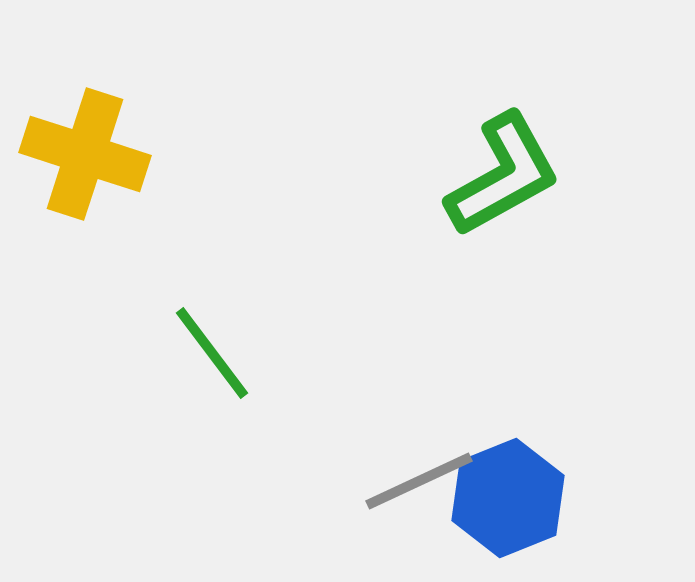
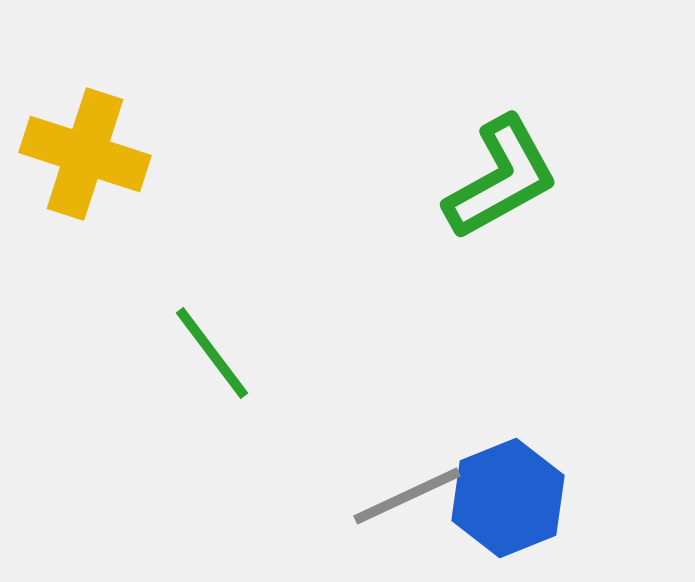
green L-shape: moved 2 px left, 3 px down
gray line: moved 12 px left, 15 px down
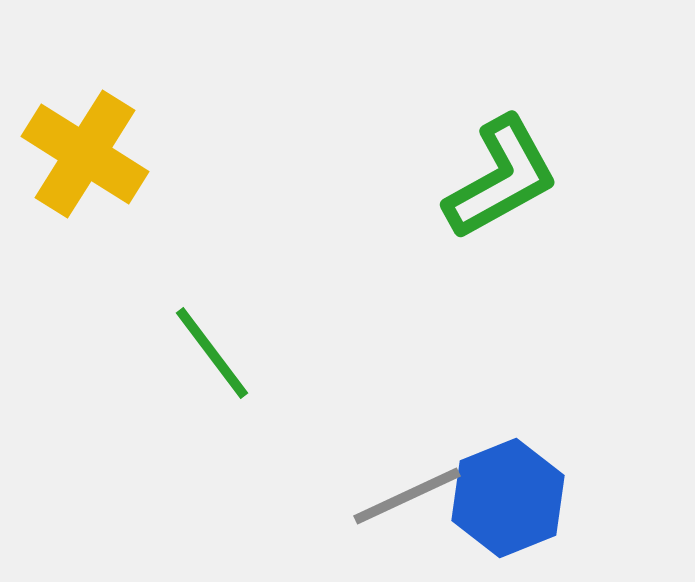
yellow cross: rotated 14 degrees clockwise
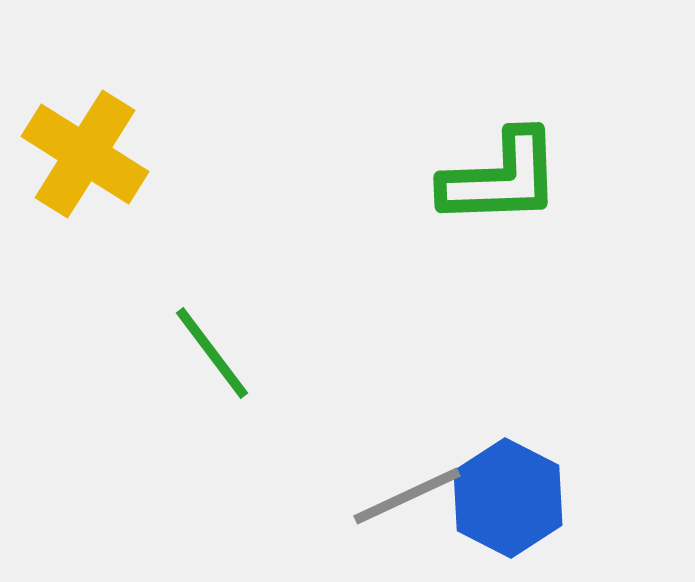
green L-shape: rotated 27 degrees clockwise
blue hexagon: rotated 11 degrees counterclockwise
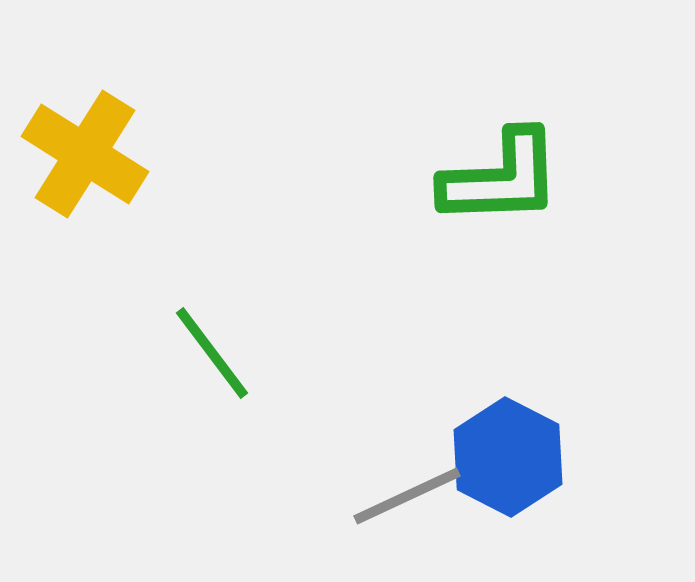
blue hexagon: moved 41 px up
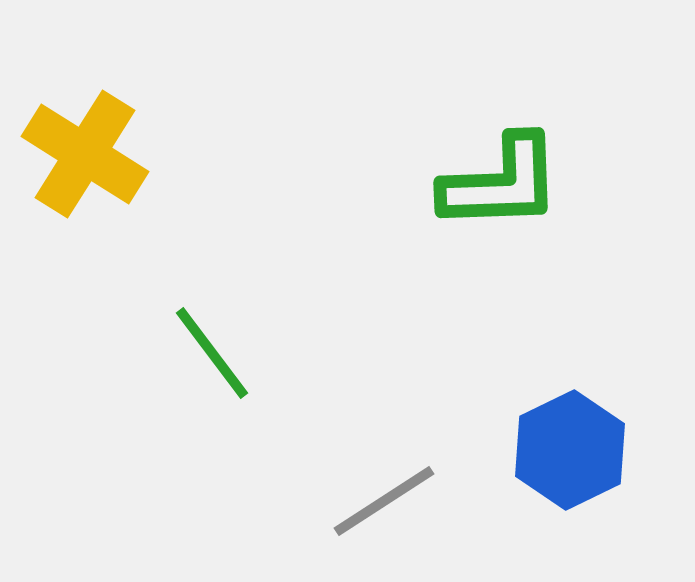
green L-shape: moved 5 px down
blue hexagon: moved 62 px right, 7 px up; rotated 7 degrees clockwise
gray line: moved 23 px left, 5 px down; rotated 8 degrees counterclockwise
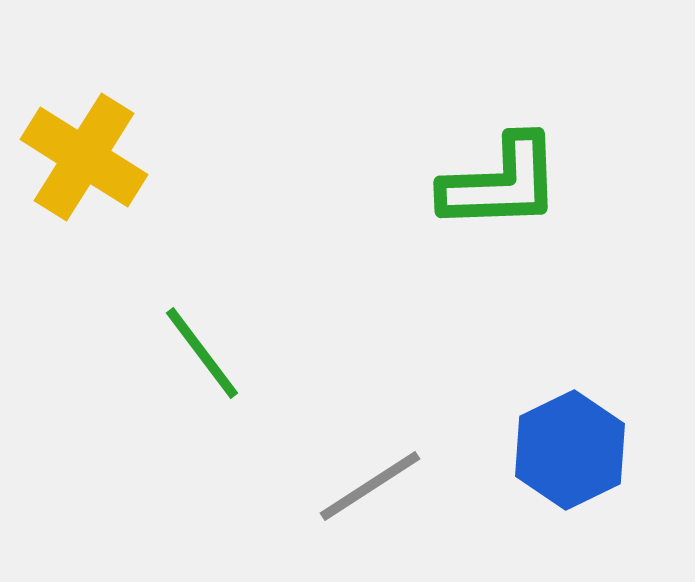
yellow cross: moved 1 px left, 3 px down
green line: moved 10 px left
gray line: moved 14 px left, 15 px up
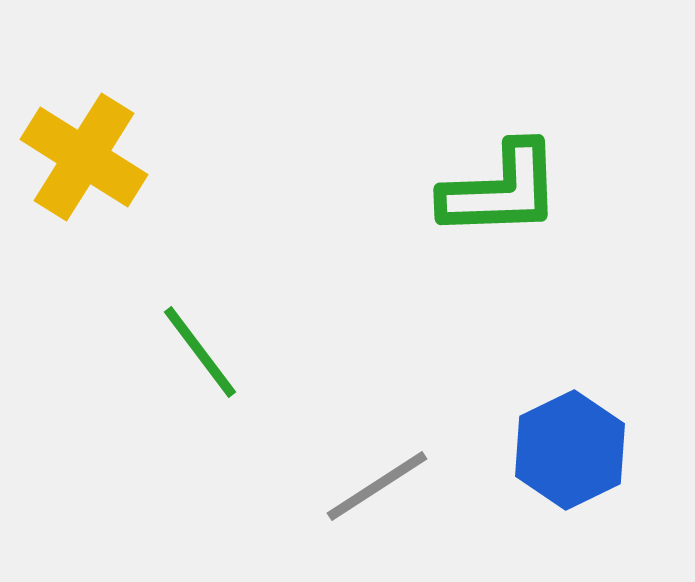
green L-shape: moved 7 px down
green line: moved 2 px left, 1 px up
gray line: moved 7 px right
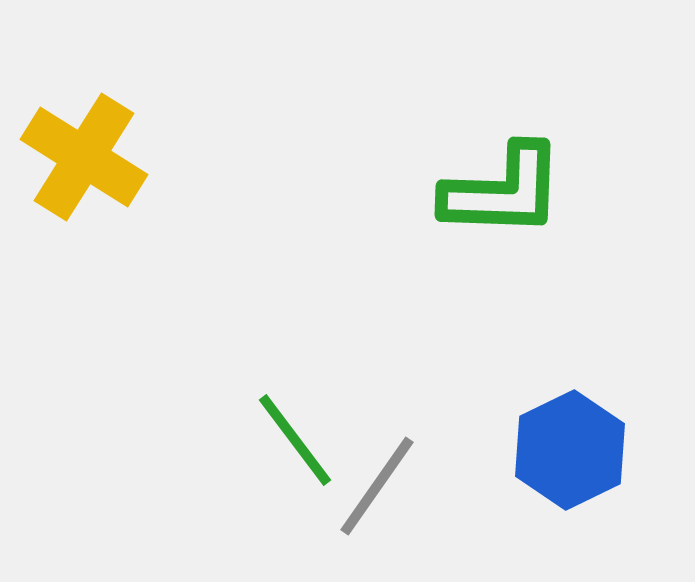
green L-shape: moved 2 px right, 1 px down; rotated 4 degrees clockwise
green line: moved 95 px right, 88 px down
gray line: rotated 22 degrees counterclockwise
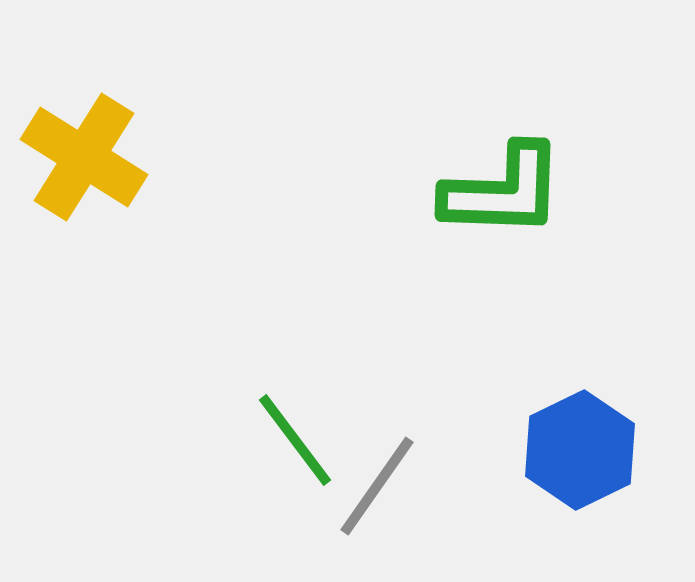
blue hexagon: moved 10 px right
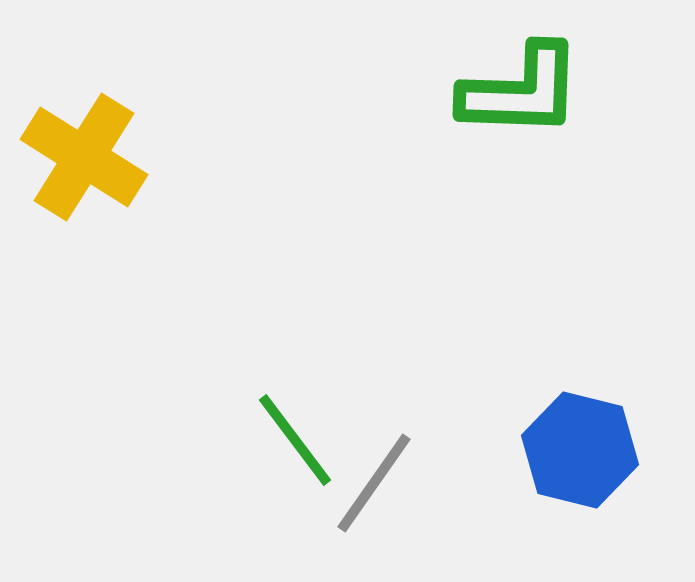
green L-shape: moved 18 px right, 100 px up
blue hexagon: rotated 20 degrees counterclockwise
gray line: moved 3 px left, 3 px up
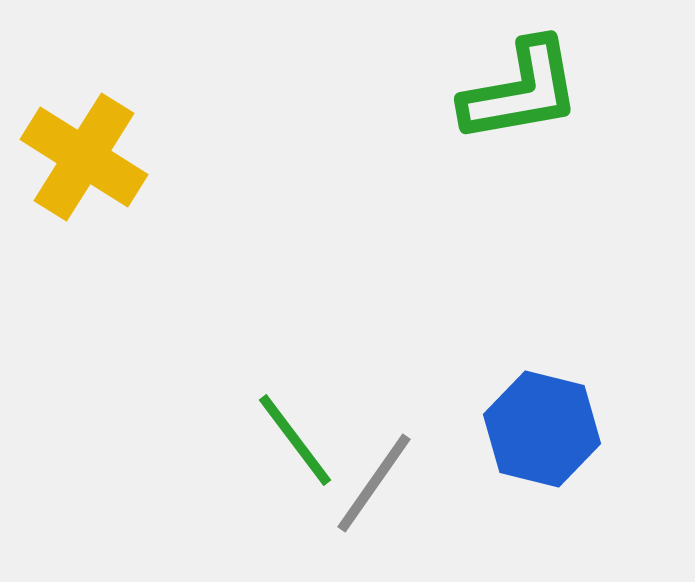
green L-shape: rotated 12 degrees counterclockwise
blue hexagon: moved 38 px left, 21 px up
